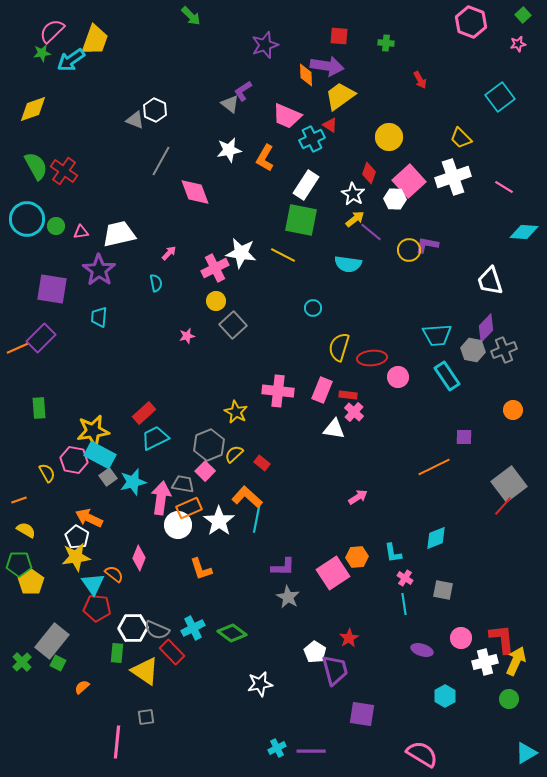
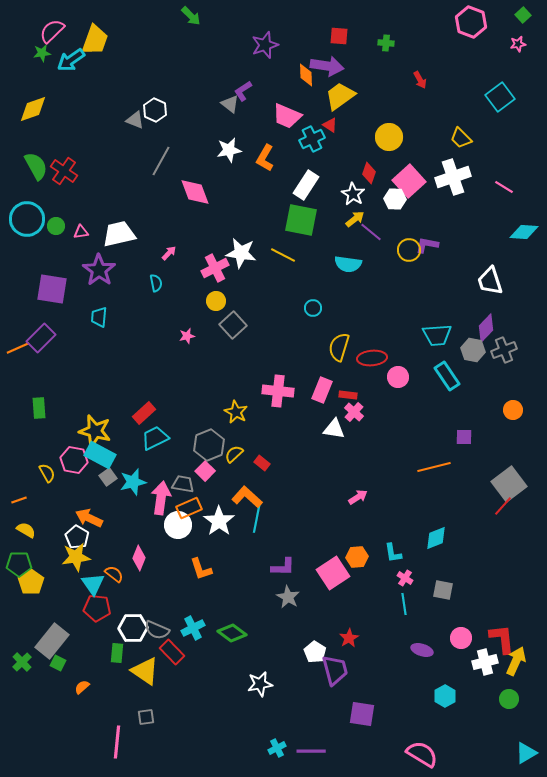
yellow star at (93, 431): moved 2 px right; rotated 24 degrees clockwise
orange line at (434, 467): rotated 12 degrees clockwise
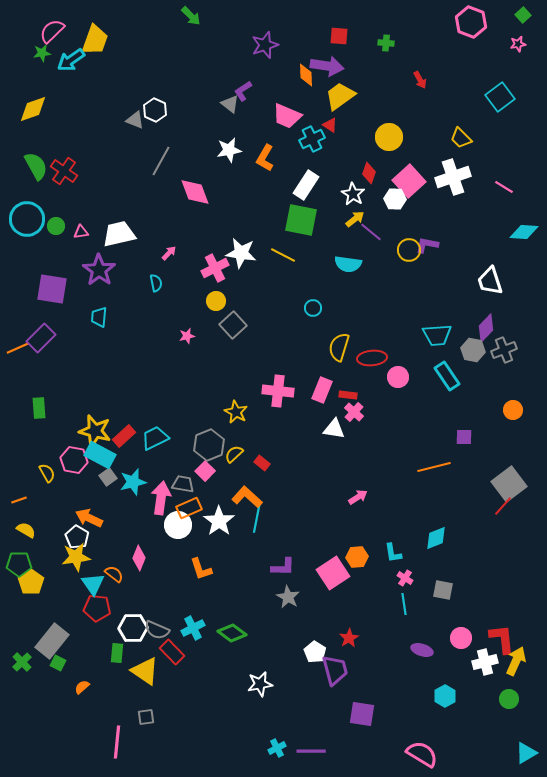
red rectangle at (144, 413): moved 20 px left, 23 px down
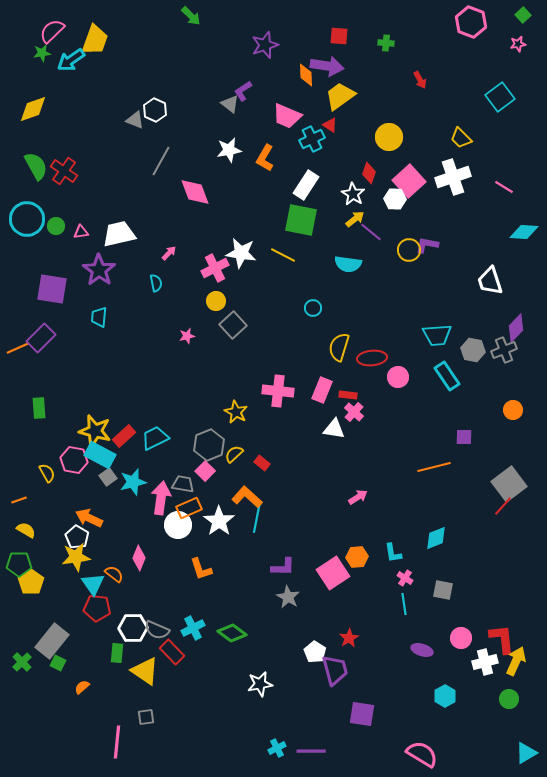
purple diamond at (486, 328): moved 30 px right
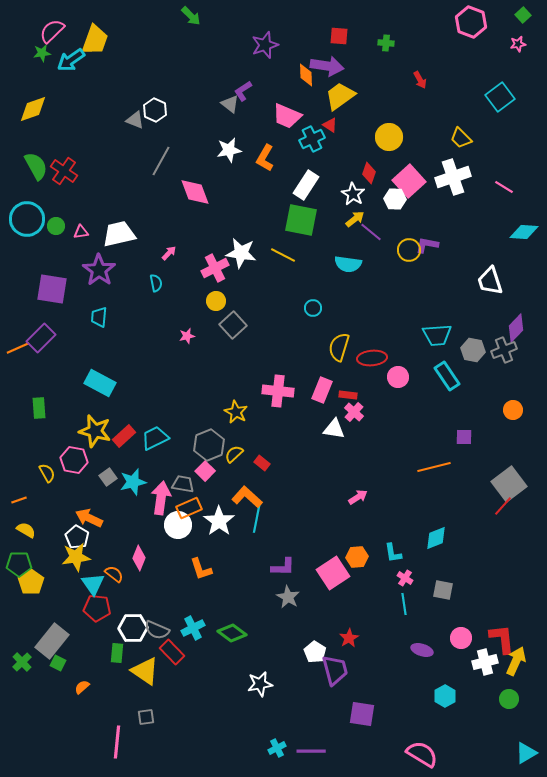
cyan rectangle at (100, 455): moved 72 px up
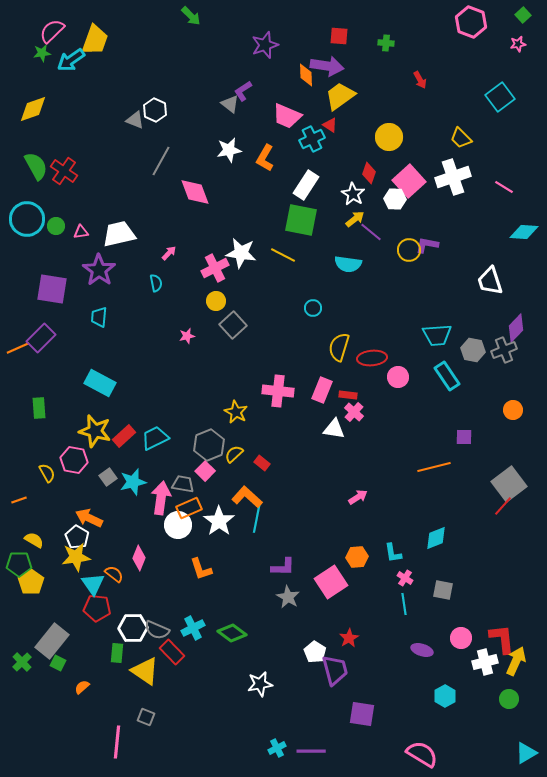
yellow semicircle at (26, 530): moved 8 px right, 10 px down
pink square at (333, 573): moved 2 px left, 9 px down
gray square at (146, 717): rotated 30 degrees clockwise
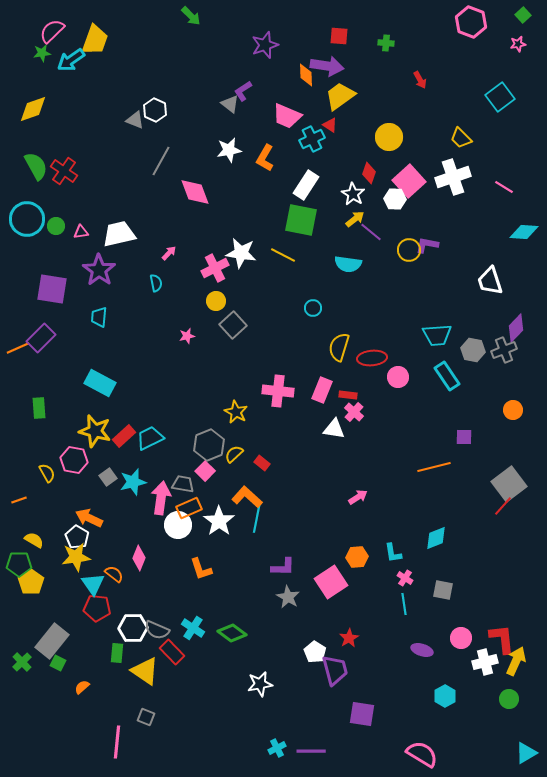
cyan trapezoid at (155, 438): moved 5 px left
cyan cross at (193, 628): rotated 30 degrees counterclockwise
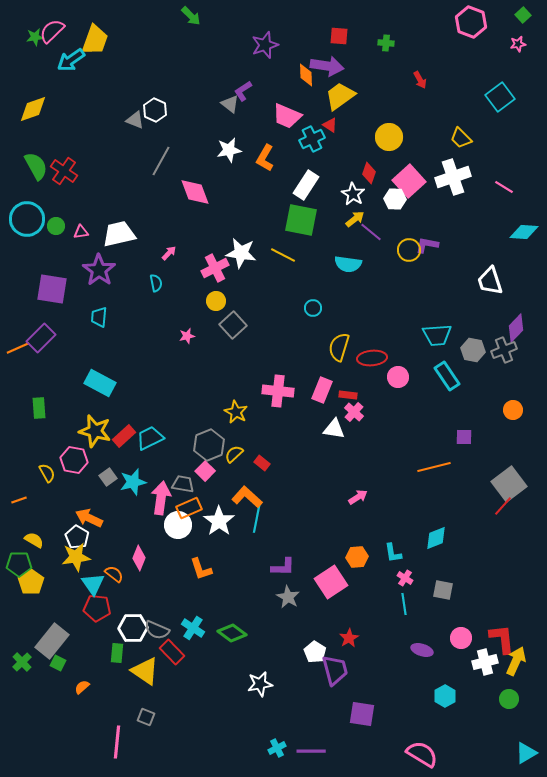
green star at (42, 53): moved 7 px left, 16 px up
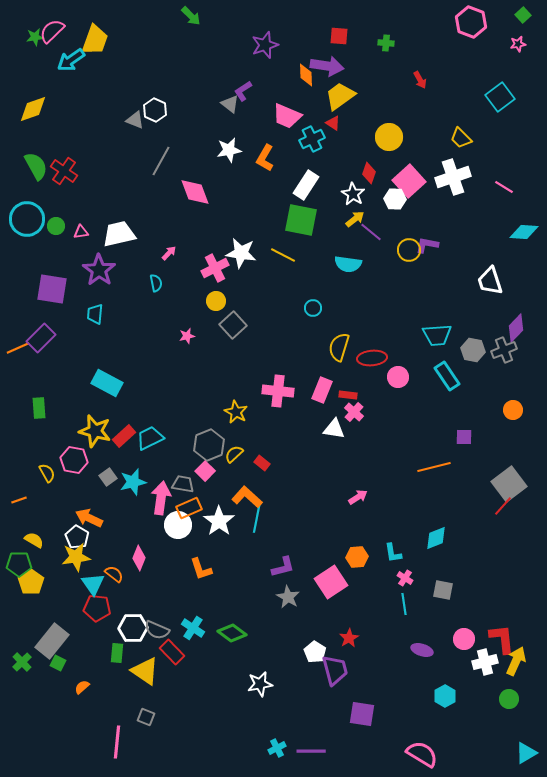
red triangle at (330, 125): moved 3 px right, 2 px up
cyan trapezoid at (99, 317): moved 4 px left, 3 px up
cyan rectangle at (100, 383): moved 7 px right
purple L-shape at (283, 567): rotated 15 degrees counterclockwise
pink circle at (461, 638): moved 3 px right, 1 px down
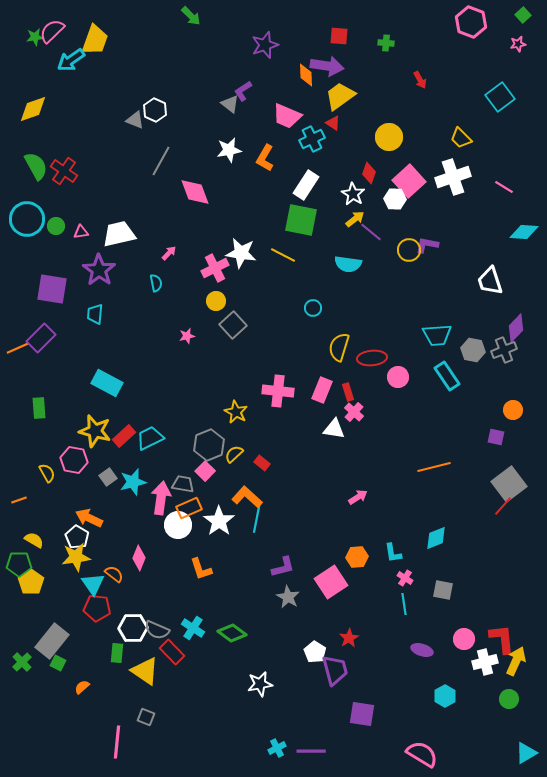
red rectangle at (348, 395): moved 3 px up; rotated 66 degrees clockwise
purple square at (464, 437): moved 32 px right; rotated 12 degrees clockwise
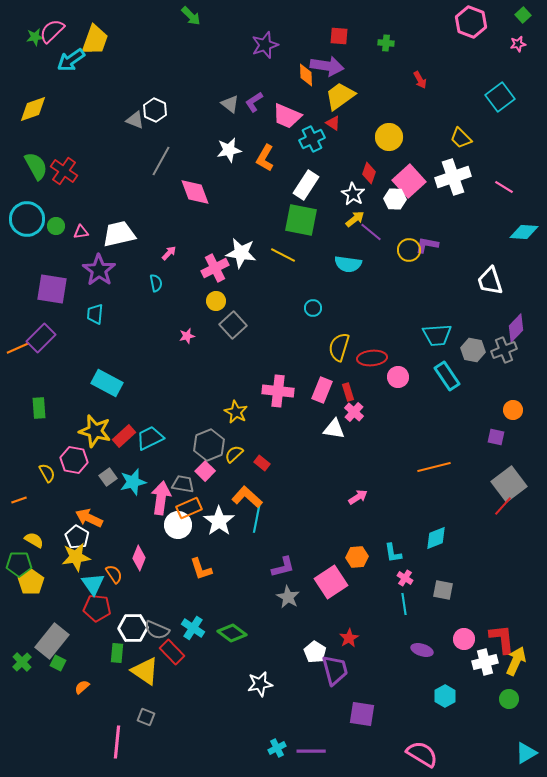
purple L-shape at (243, 91): moved 11 px right, 11 px down
orange semicircle at (114, 574): rotated 18 degrees clockwise
